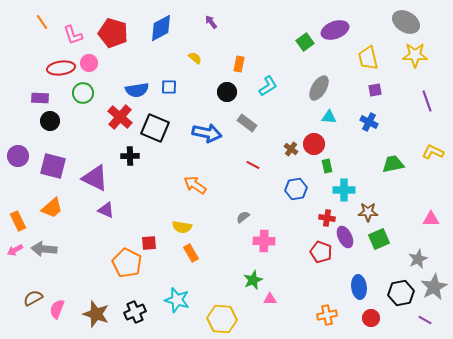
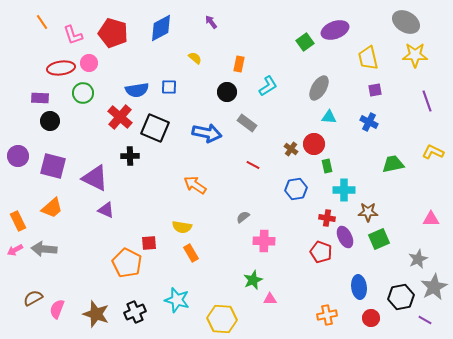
black hexagon at (401, 293): moved 4 px down
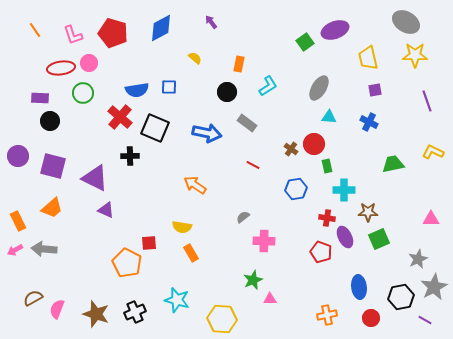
orange line at (42, 22): moved 7 px left, 8 px down
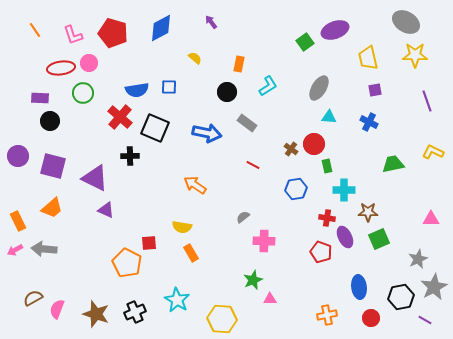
cyan star at (177, 300): rotated 15 degrees clockwise
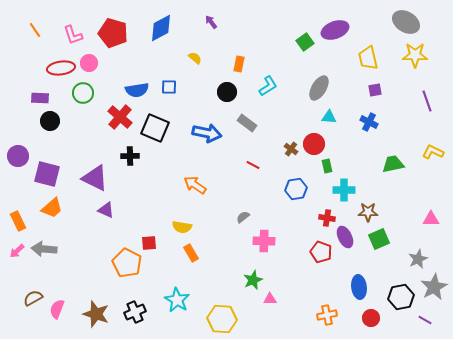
purple square at (53, 166): moved 6 px left, 8 px down
pink arrow at (15, 250): moved 2 px right, 1 px down; rotated 14 degrees counterclockwise
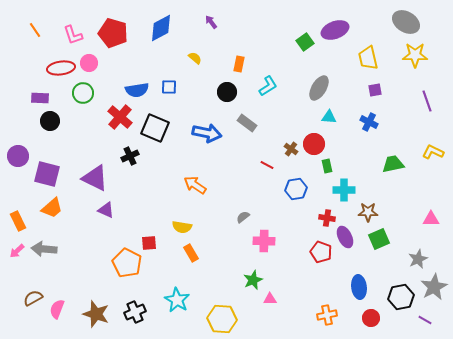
black cross at (130, 156): rotated 24 degrees counterclockwise
red line at (253, 165): moved 14 px right
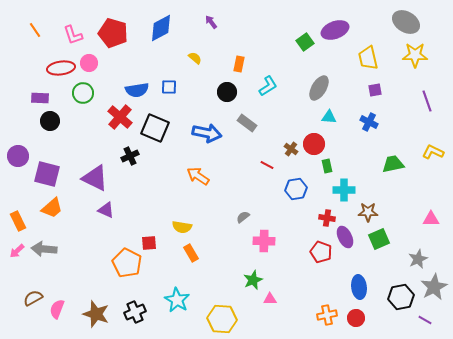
orange arrow at (195, 185): moved 3 px right, 9 px up
red circle at (371, 318): moved 15 px left
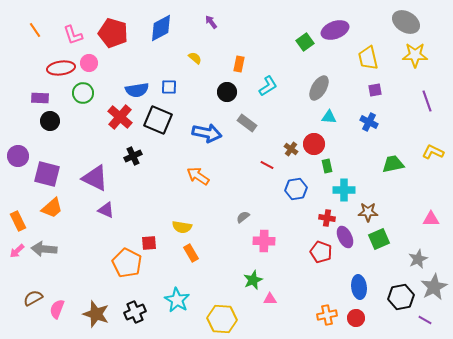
black square at (155, 128): moved 3 px right, 8 px up
black cross at (130, 156): moved 3 px right
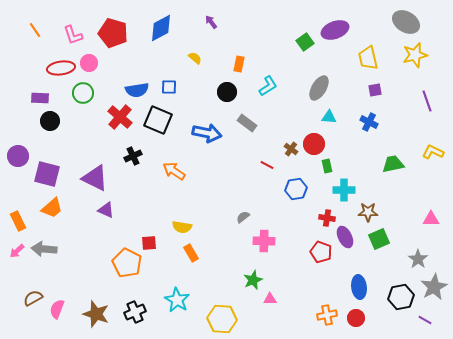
yellow star at (415, 55): rotated 15 degrees counterclockwise
orange arrow at (198, 176): moved 24 px left, 5 px up
gray star at (418, 259): rotated 12 degrees counterclockwise
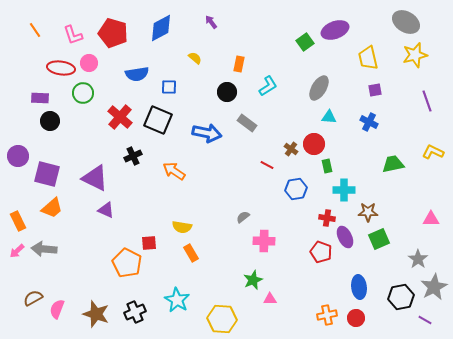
red ellipse at (61, 68): rotated 16 degrees clockwise
blue semicircle at (137, 90): moved 16 px up
